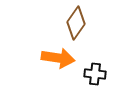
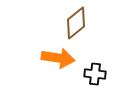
brown diamond: rotated 16 degrees clockwise
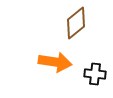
orange arrow: moved 3 px left, 4 px down
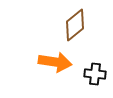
brown diamond: moved 1 px left, 2 px down
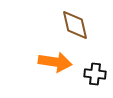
brown diamond: rotated 64 degrees counterclockwise
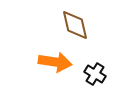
black cross: rotated 25 degrees clockwise
